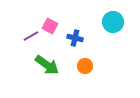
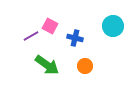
cyan circle: moved 4 px down
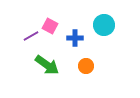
cyan circle: moved 9 px left, 1 px up
blue cross: rotated 14 degrees counterclockwise
orange circle: moved 1 px right
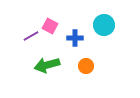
green arrow: rotated 130 degrees clockwise
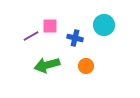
pink square: rotated 28 degrees counterclockwise
blue cross: rotated 14 degrees clockwise
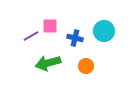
cyan circle: moved 6 px down
green arrow: moved 1 px right, 2 px up
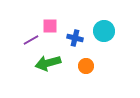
purple line: moved 4 px down
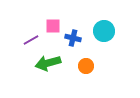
pink square: moved 3 px right
blue cross: moved 2 px left
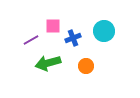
blue cross: rotated 35 degrees counterclockwise
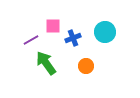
cyan circle: moved 1 px right, 1 px down
green arrow: moved 2 px left; rotated 70 degrees clockwise
